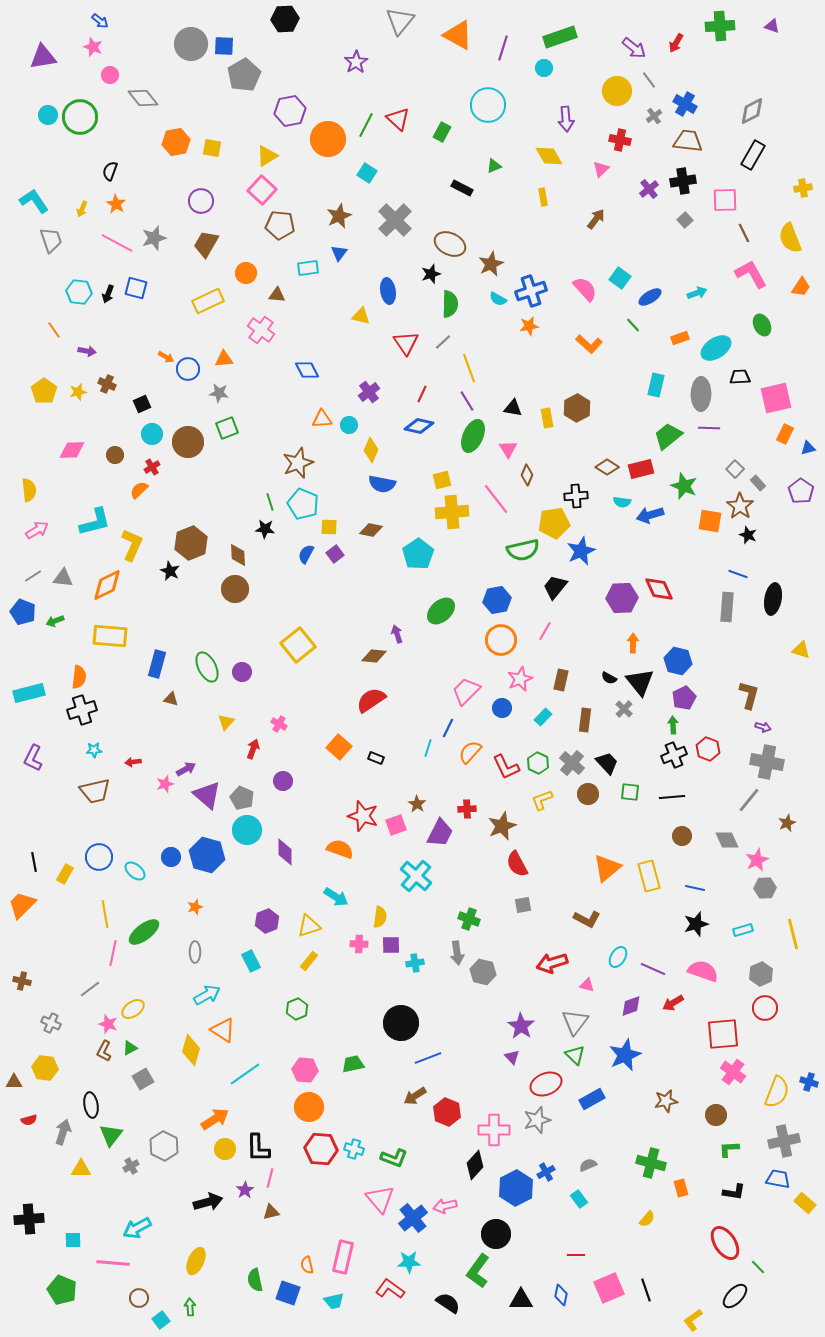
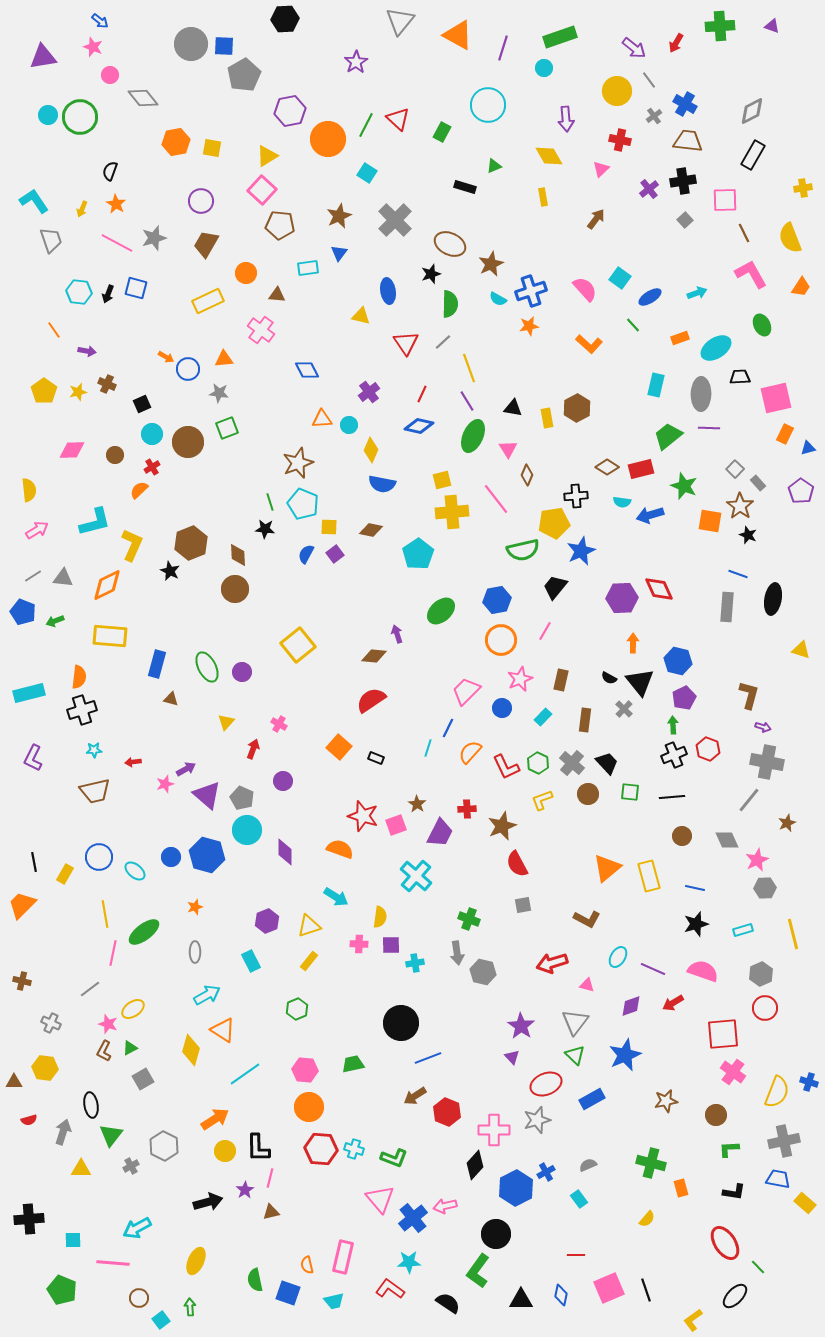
black rectangle at (462, 188): moved 3 px right, 1 px up; rotated 10 degrees counterclockwise
yellow circle at (225, 1149): moved 2 px down
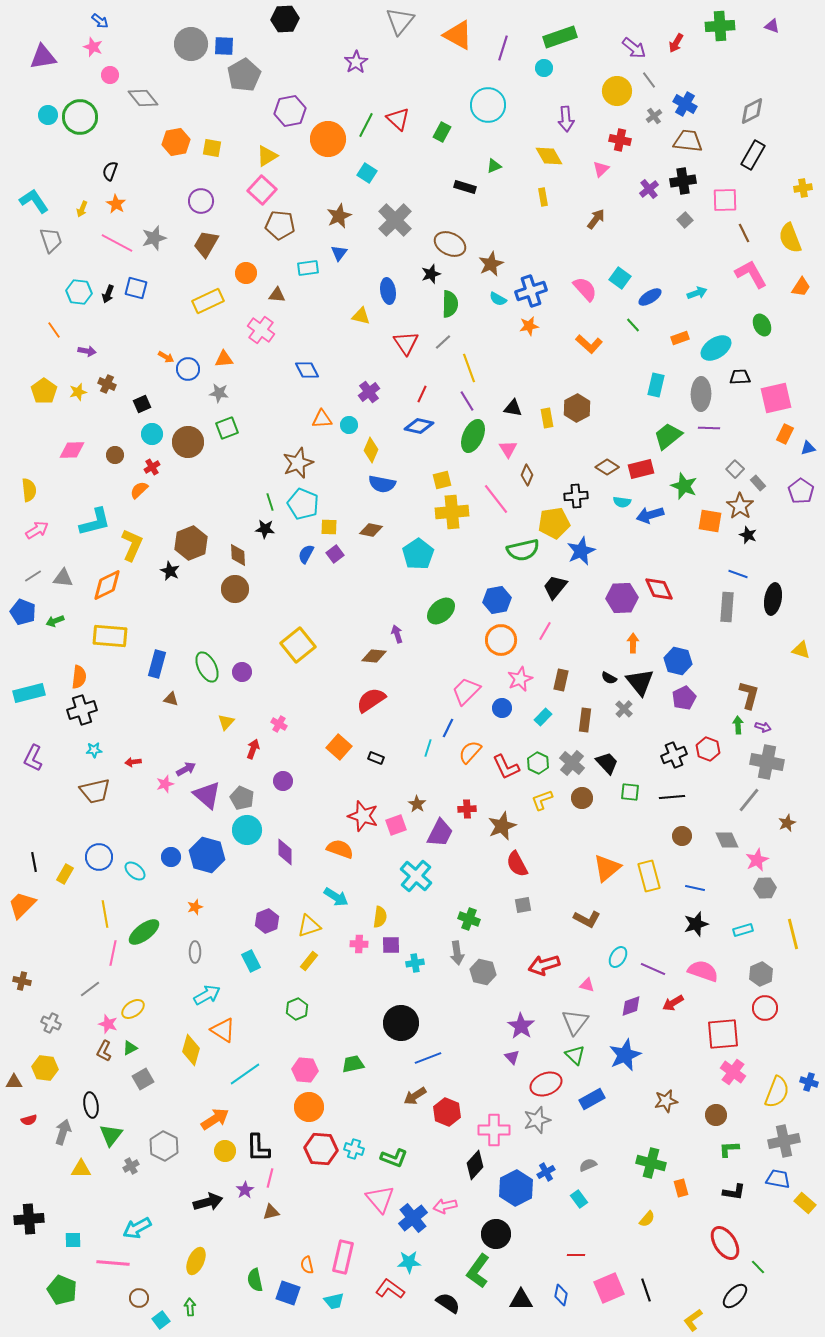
green arrow at (673, 725): moved 65 px right
brown circle at (588, 794): moved 6 px left, 4 px down
red arrow at (552, 963): moved 8 px left, 2 px down
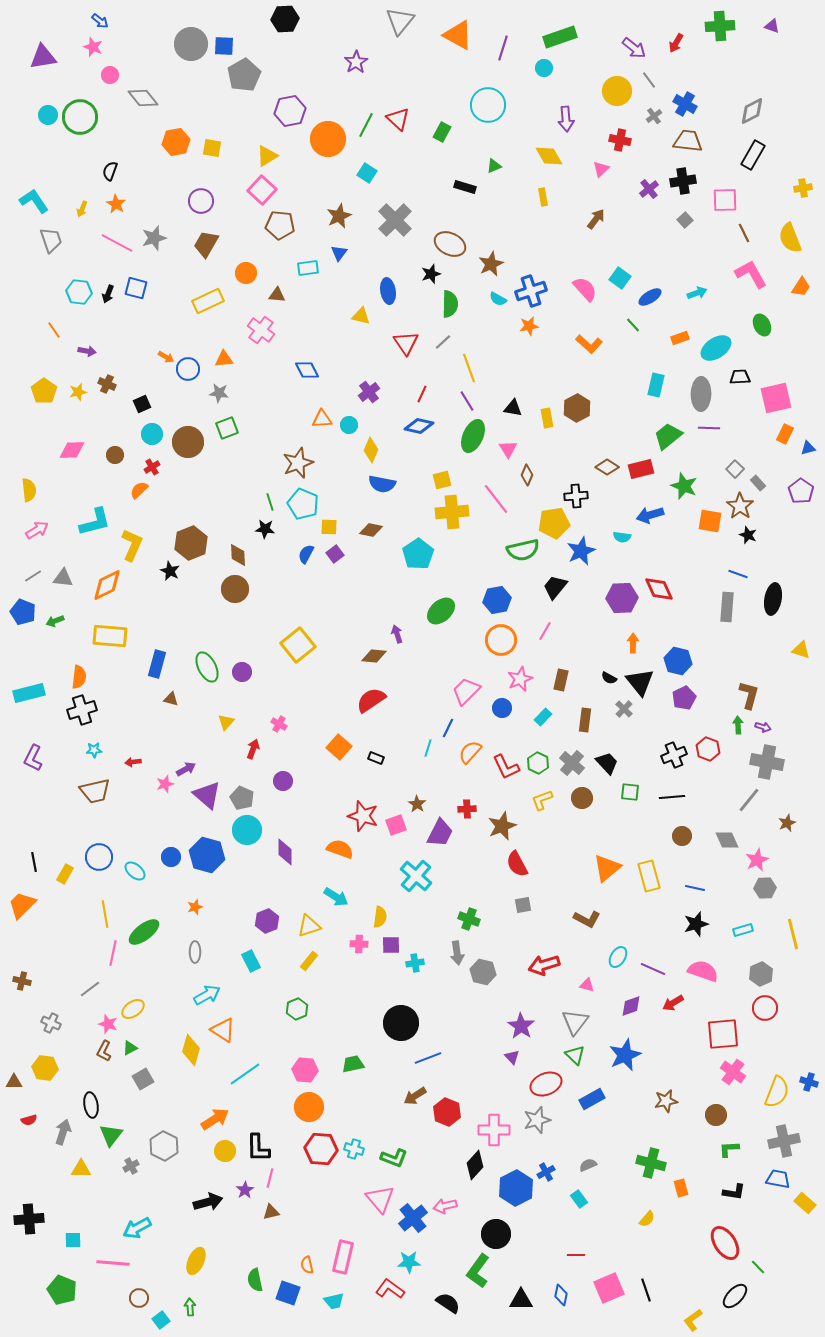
cyan semicircle at (622, 502): moved 35 px down
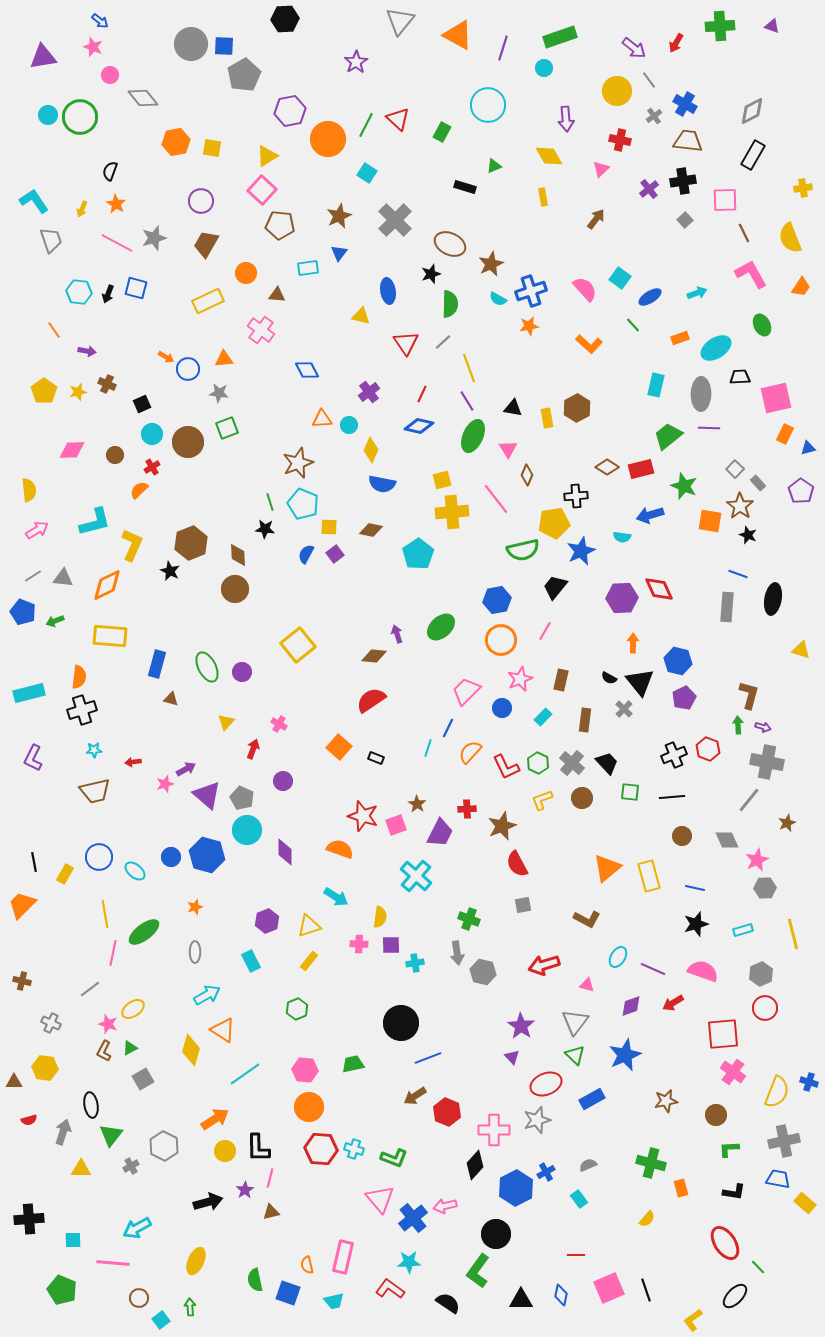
green ellipse at (441, 611): moved 16 px down
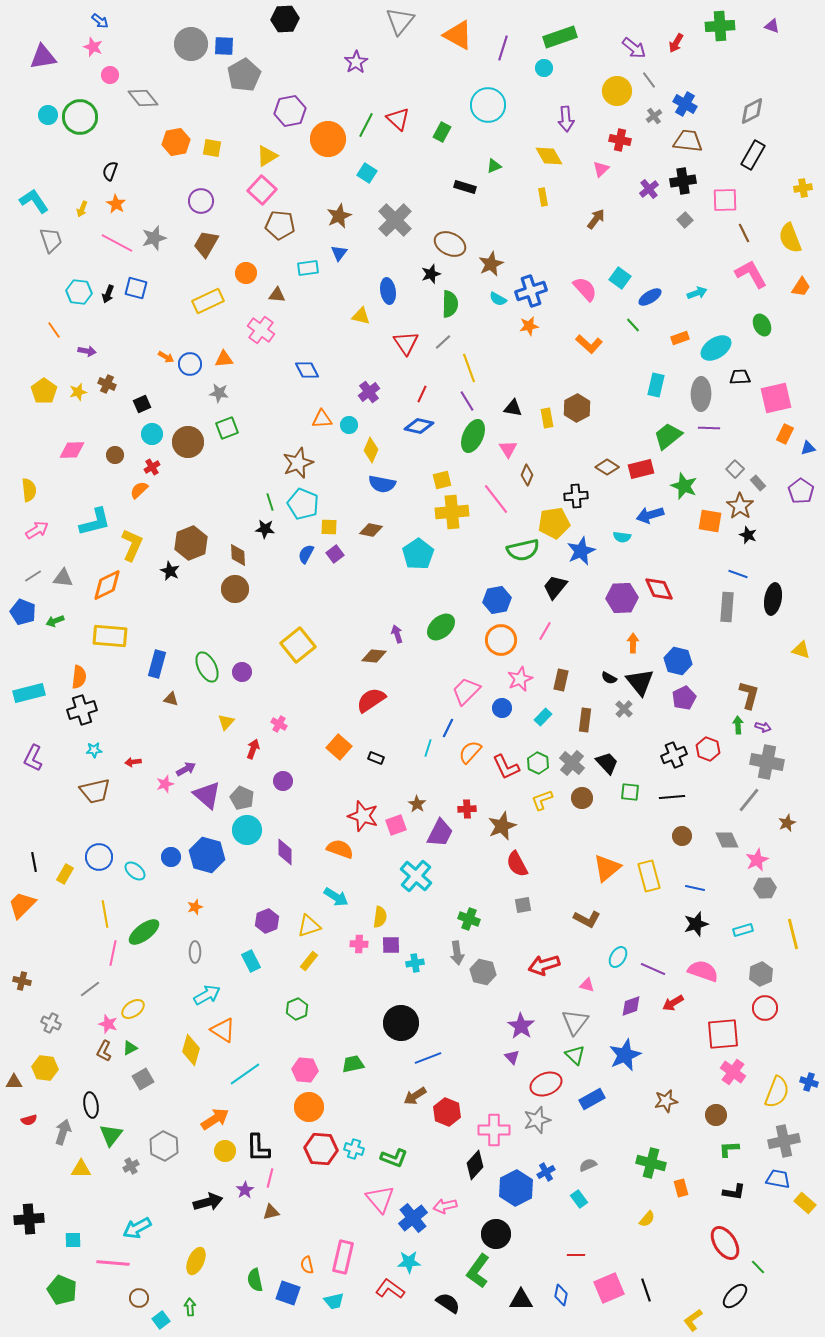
blue circle at (188, 369): moved 2 px right, 5 px up
